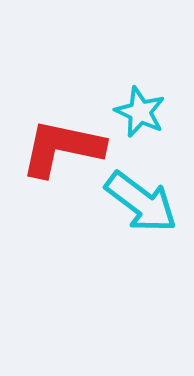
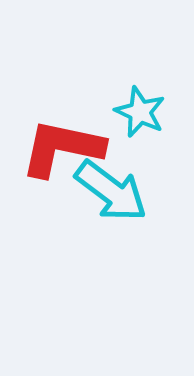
cyan arrow: moved 30 px left, 11 px up
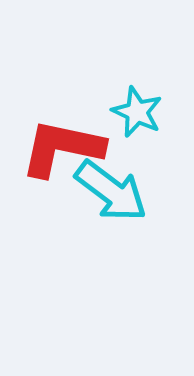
cyan star: moved 3 px left
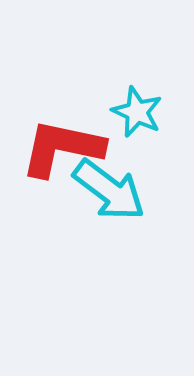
cyan arrow: moved 2 px left, 1 px up
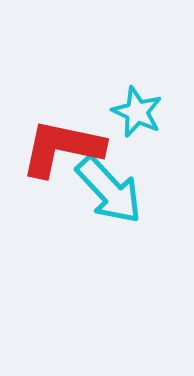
cyan arrow: rotated 10 degrees clockwise
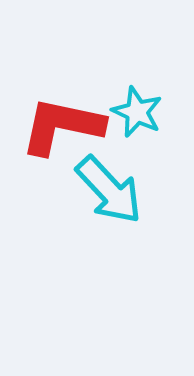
red L-shape: moved 22 px up
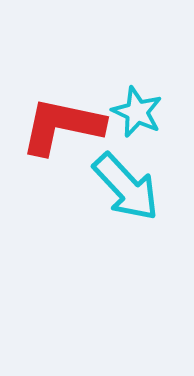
cyan arrow: moved 17 px right, 3 px up
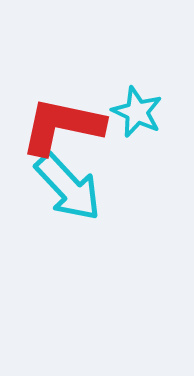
cyan arrow: moved 58 px left
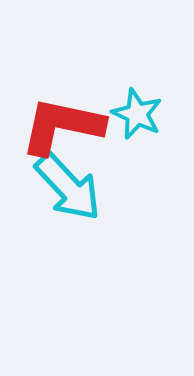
cyan star: moved 2 px down
